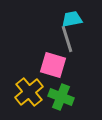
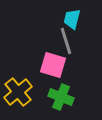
cyan trapezoid: rotated 65 degrees counterclockwise
gray line: moved 1 px left, 2 px down
yellow cross: moved 11 px left
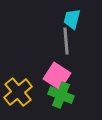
gray line: rotated 12 degrees clockwise
pink square: moved 4 px right, 11 px down; rotated 16 degrees clockwise
green cross: moved 2 px up
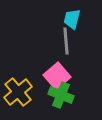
pink square: rotated 16 degrees clockwise
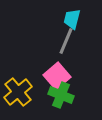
gray line: rotated 28 degrees clockwise
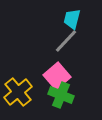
gray line: rotated 20 degrees clockwise
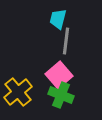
cyan trapezoid: moved 14 px left
gray line: rotated 36 degrees counterclockwise
pink square: moved 2 px right, 1 px up
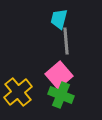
cyan trapezoid: moved 1 px right
gray line: rotated 12 degrees counterclockwise
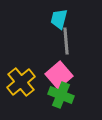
yellow cross: moved 3 px right, 10 px up
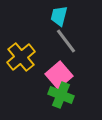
cyan trapezoid: moved 3 px up
gray line: rotated 32 degrees counterclockwise
yellow cross: moved 25 px up
